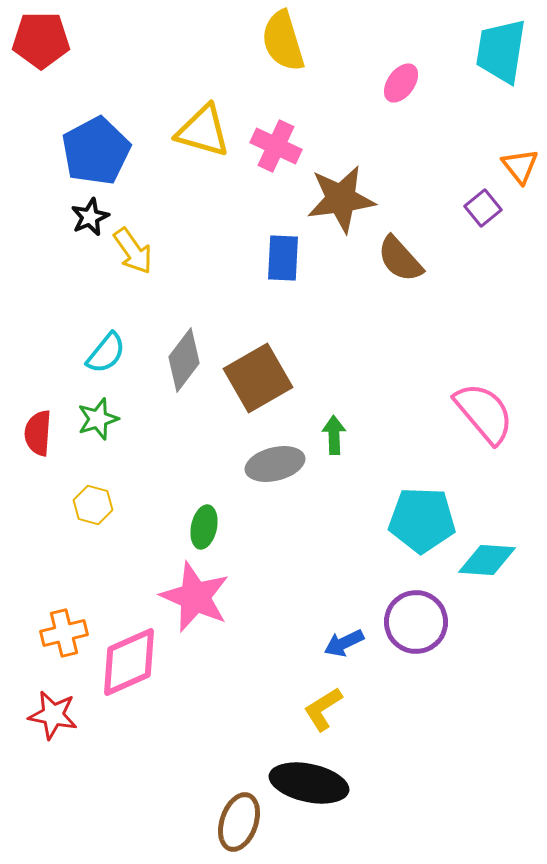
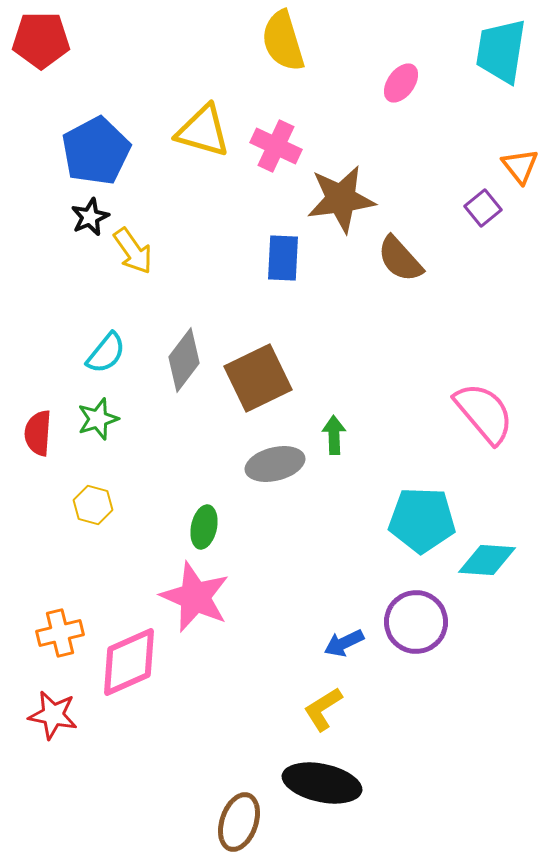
brown square: rotated 4 degrees clockwise
orange cross: moved 4 px left
black ellipse: moved 13 px right
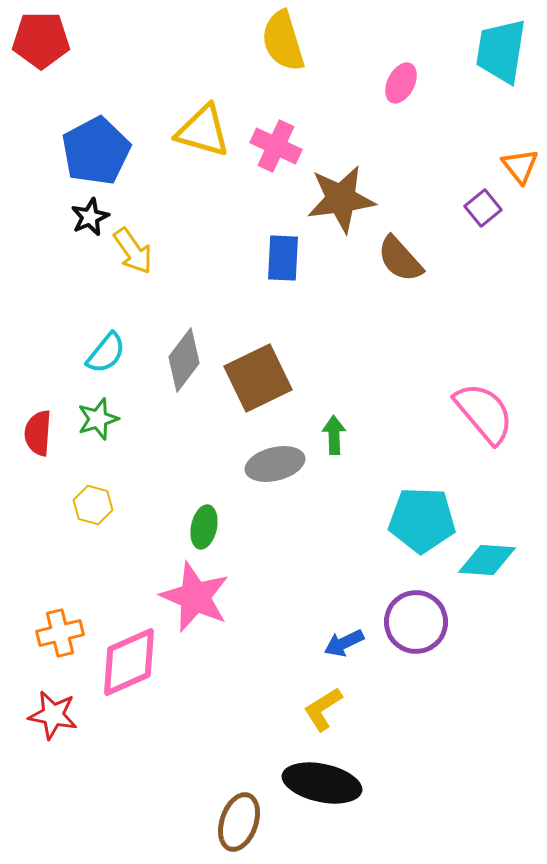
pink ellipse: rotated 9 degrees counterclockwise
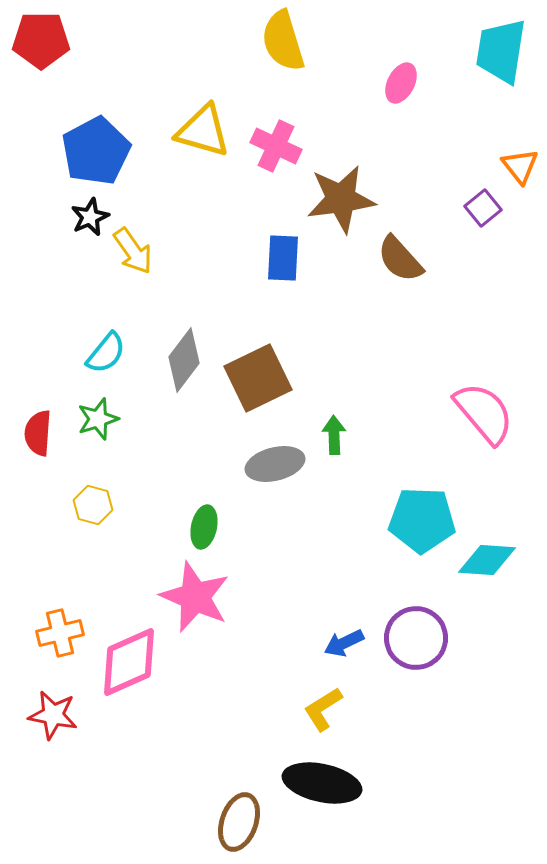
purple circle: moved 16 px down
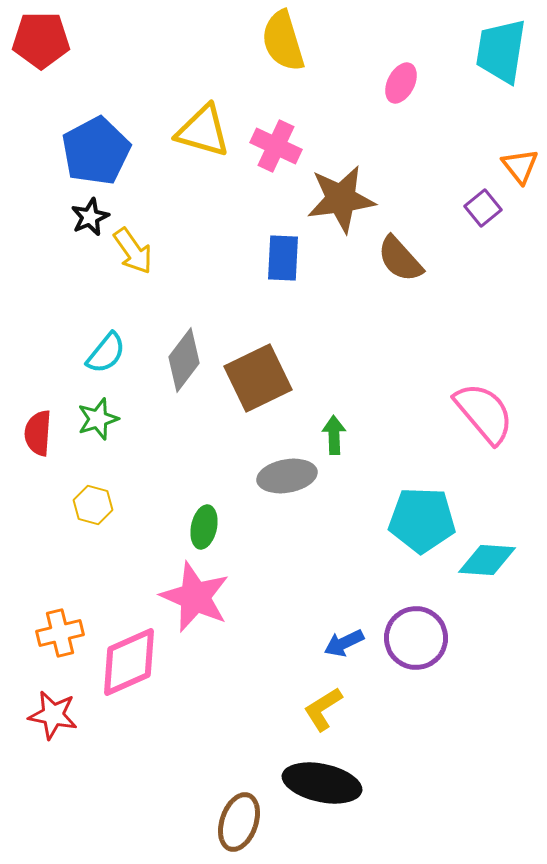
gray ellipse: moved 12 px right, 12 px down; rotated 4 degrees clockwise
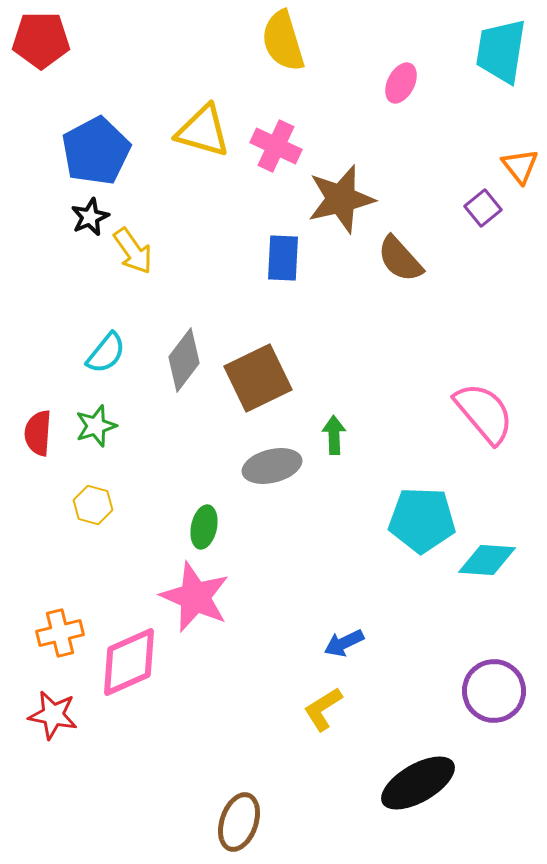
brown star: rotated 6 degrees counterclockwise
green star: moved 2 px left, 7 px down
gray ellipse: moved 15 px left, 10 px up; rotated 4 degrees counterclockwise
purple circle: moved 78 px right, 53 px down
black ellipse: moved 96 px right; rotated 42 degrees counterclockwise
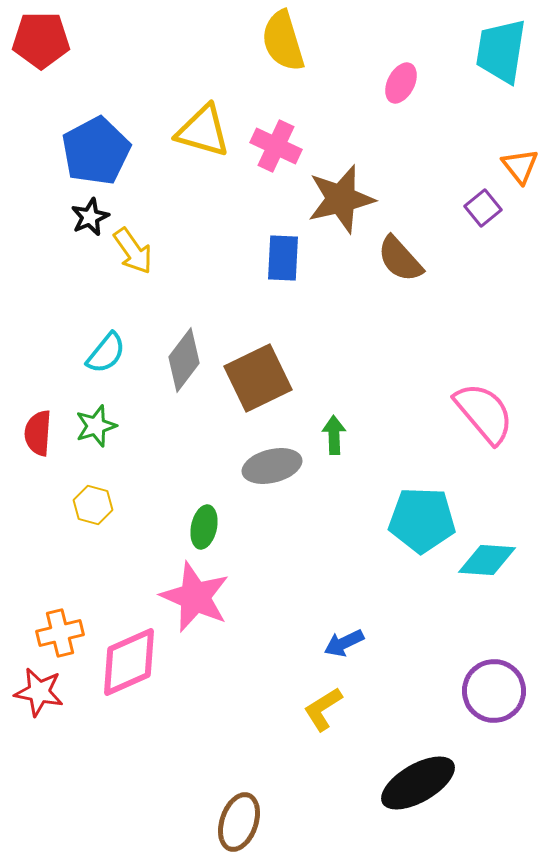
red star: moved 14 px left, 23 px up
